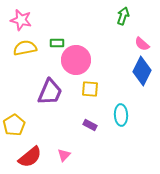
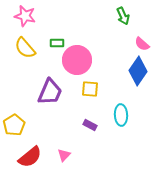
green arrow: rotated 138 degrees clockwise
pink star: moved 4 px right, 4 px up
yellow semicircle: rotated 120 degrees counterclockwise
pink circle: moved 1 px right
blue diamond: moved 4 px left; rotated 8 degrees clockwise
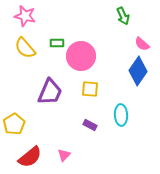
pink circle: moved 4 px right, 4 px up
yellow pentagon: moved 1 px up
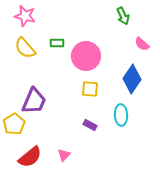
pink circle: moved 5 px right
blue diamond: moved 6 px left, 8 px down
purple trapezoid: moved 16 px left, 9 px down
